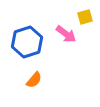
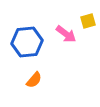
yellow square: moved 3 px right, 4 px down
blue hexagon: rotated 12 degrees clockwise
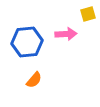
yellow square: moved 7 px up
pink arrow: rotated 40 degrees counterclockwise
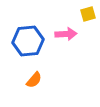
blue hexagon: moved 1 px right, 1 px up
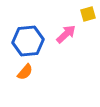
pink arrow: rotated 40 degrees counterclockwise
orange semicircle: moved 9 px left, 8 px up
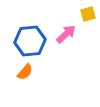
blue hexagon: moved 2 px right
